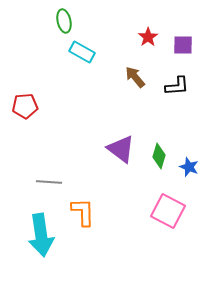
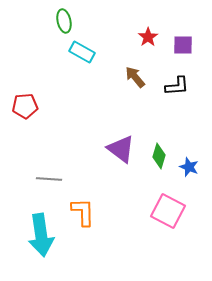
gray line: moved 3 px up
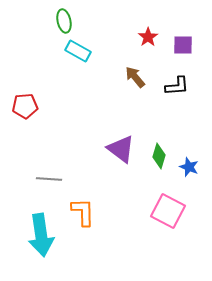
cyan rectangle: moved 4 px left, 1 px up
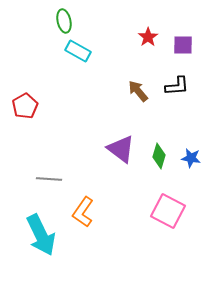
brown arrow: moved 3 px right, 14 px down
red pentagon: rotated 25 degrees counterclockwise
blue star: moved 2 px right, 9 px up; rotated 12 degrees counterclockwise
orange L-shape: rotated 144 degrees counterclockwise
cyan arrow: rotated 18 degrees counterclockwise
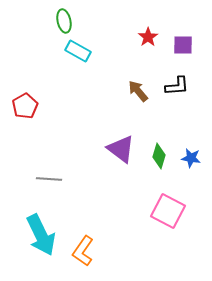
orange L-shape: moved 39 px down
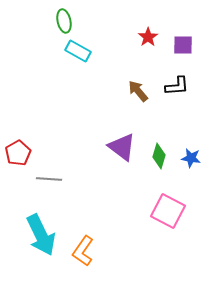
red pentagon: moved 7 px left, 47 px down
purple triangle: moved 1 px right, 2 px up
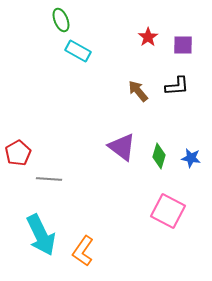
green ellipse: moved 3 px left, 1 px up; rotated 10 degrees counterclockwise
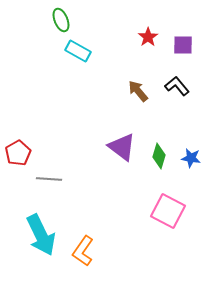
black L-shape: rotated 125 degrees counterclockwise
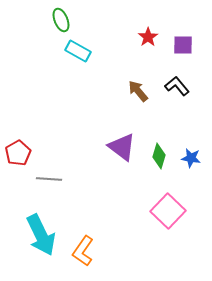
pink square: rotated 16 degrees clockwise
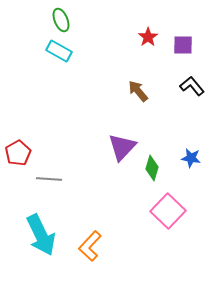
cyan rectangle: moved 19 px left
black L-shape: moved 15 px right
purple triangle: rotated 36 degrees clockwise
green diamond: moved 7 px left, 12 px down
orange L-shape: moved 7 px right, 5 px up; rotated 8 degrees clockwise
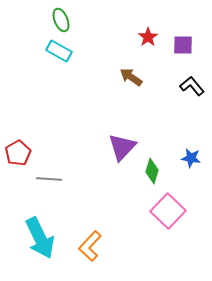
brown arrow: moved 7 px left, 14 px up; rotated 15 degrees counterclockwise
green diamond: moved 3 px down
cyan arrow: moved 1 px left, 3 px down
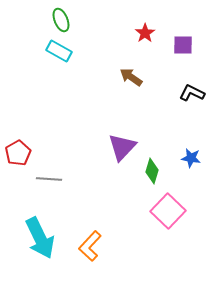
red star: moved 3 px left, 4 px up
black L-shape: moved 7 px down; rotated 25 degrees counterclockwise
